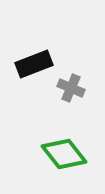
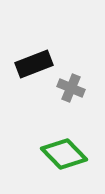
green diamond: rotated 6 degrees counterclockwise
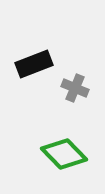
gray cross: moved 4 px right
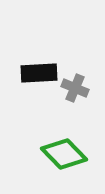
black rectangle: moved 5 px right, 9 px down; rotated 18 degrees clockwise
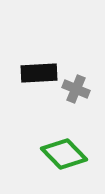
gray cross: moved 1 px right, 1 px down
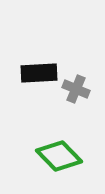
green diamond: moved 5 px left, 2 px down
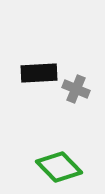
green diamond: moved 11 px down
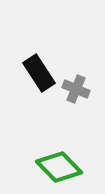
black rectangle: rotated 60 degrees clockwise
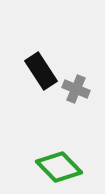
black rectangle: moved 2 px right, 2 px up
